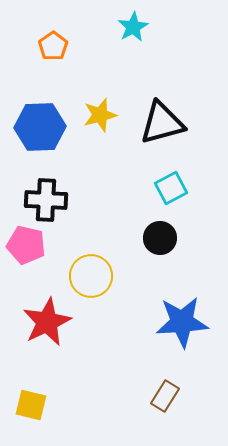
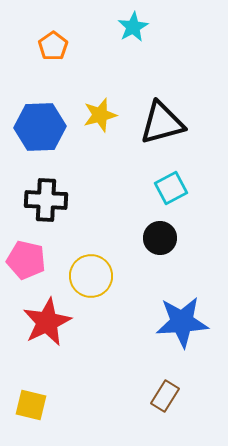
pink pentagon: moved 15 px down
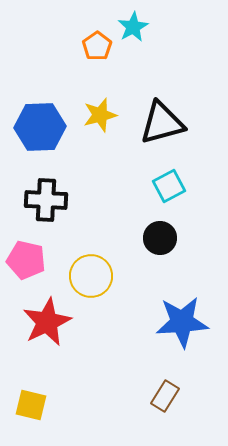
orange pentagon: moved 44 px right
cyan square: moved 2 px left, 2 px up
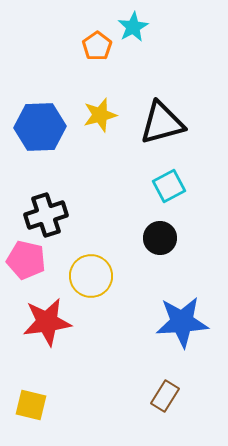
black cross: moved 15 px down; rotated 21 degrees counterclockwise
red star: rotated 18 degrees clockwise
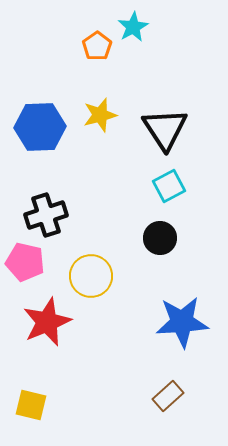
black triangle: moved 3 px right, 6 px down; rotated 48 degrees counterclockwise
pink pentagon: moved 1 px left, 2 px down
red star: rotated 15 degrees counterclockwise
brown rectangle: moved 3 px right; rotated 16 degrees clockwise
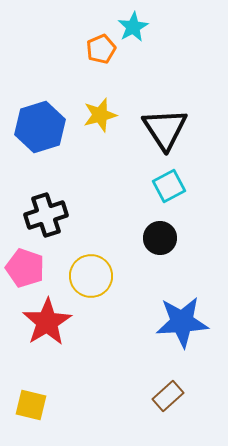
orange pentagon: moved 4 px right, 3 px down; rotated 12 degrees clockwise
blue hexagon: rotated 15 degrees counterclockwise
pink pentagon: moved 6 px down; rotated 6 degrees clockwise
red star: rotated 9 degrees counterclockwise
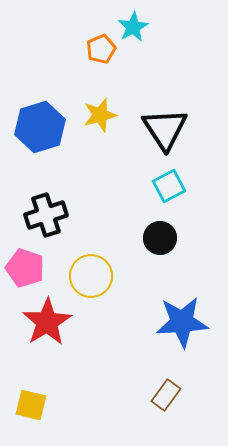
brown rectangle: moved 2 px left, 1 px up; rotated 12 degrees counterclockwise
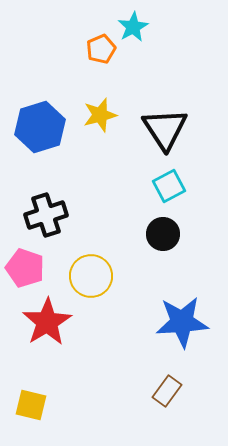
black circle: moved 3 px right, 4 px up
brown rectangle: moved 1 px right, 4 px up
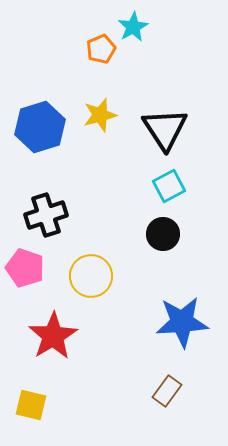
red star: moved 6 px right, 14 px down
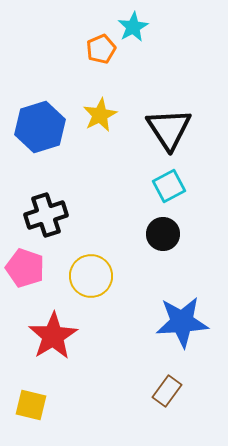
yellow star: rotated 12 degrees counterclockwise
black triangle: moved 4 px right
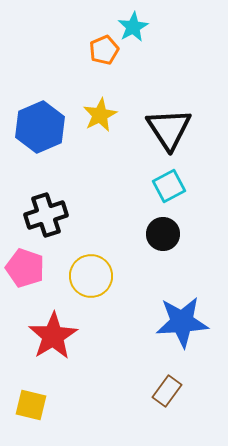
orange pentagon: moved 3 px right, 1 px down
blue hexagon: rotated 6 degrees counterclockwise
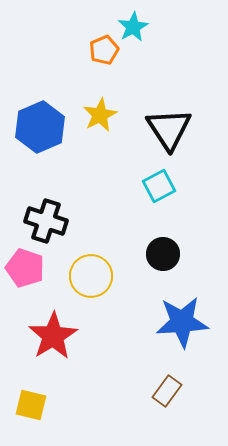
cyan square: moved 10 px left
black cross: moved 6 px down; rotated 36 degrees clockwise
black circle: moved 20 px down
